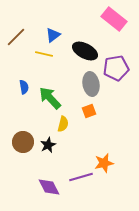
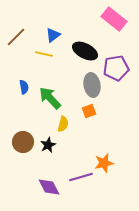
gray ellipse: moved 1 px right, 1 px down
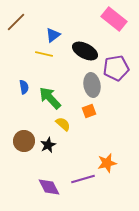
brown line: moved 15 px up
yellow semicircle: rotated 63 degrees counterclockwise
brown circle: moved 1 px right, 1 px up
orange star: moved 3 px right
purple line: moved 2 px right, 2 px down
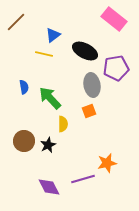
yellow semicircle: rotated 49 degrees clockwise
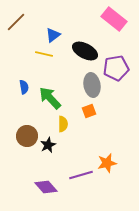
brown circle: moved 3 px right, 5 px up
purple line: moved 2 px left, 4 px up
purple diamond: moved 3 px left; rotated 15 degrees counterclockwise
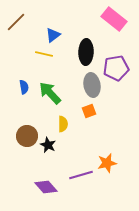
black ellipse: moved 1 px right, 1 px down; rotated 65 degrees clockwise
green arrow: moved 5 px up
black star: rotated 21 degrees counterclockwise
